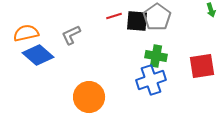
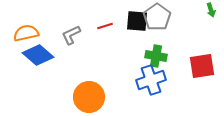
red line: moved 9 px left, 10 px down
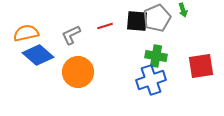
green arrow: moved 28 px left
gray pentagon: moved 1 px down; rotated 12 degrees clockwise
red square: moved 1 px left
orange circle: moved 11 px left, 25 px up
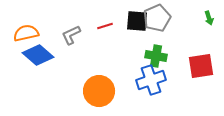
green arrow: moved 26 px right, 8 px down
orange circle: moved 21 px right, 19 px down
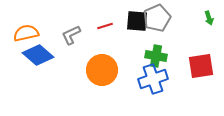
blue cross: moved 2 px right, 1 px up
orange circle: moved 3 px right, 21 px up
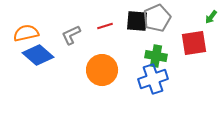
green arrow: moved 2 px right, 1 px up; rotated 56 degrees clockwise
red square: moved 7 px left, 23 px up
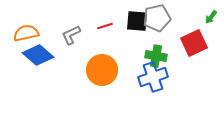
gray pentagon: rotated 12 degrees clockwise
red square: rotated 16 degrees counterclockwise
blue cross: moved 2 px up
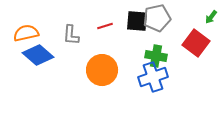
gray L-shape: rotated 60 degrees counterclockwise
red square: moved 2 px right; rotated 28 degrees counterclockwise
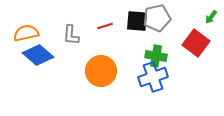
orange circle: moved 1 px left, 1 px down
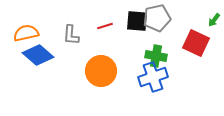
green arrow: moved 3 px right, 3 px down
red square: rotated 12 degrees counterclockwise
